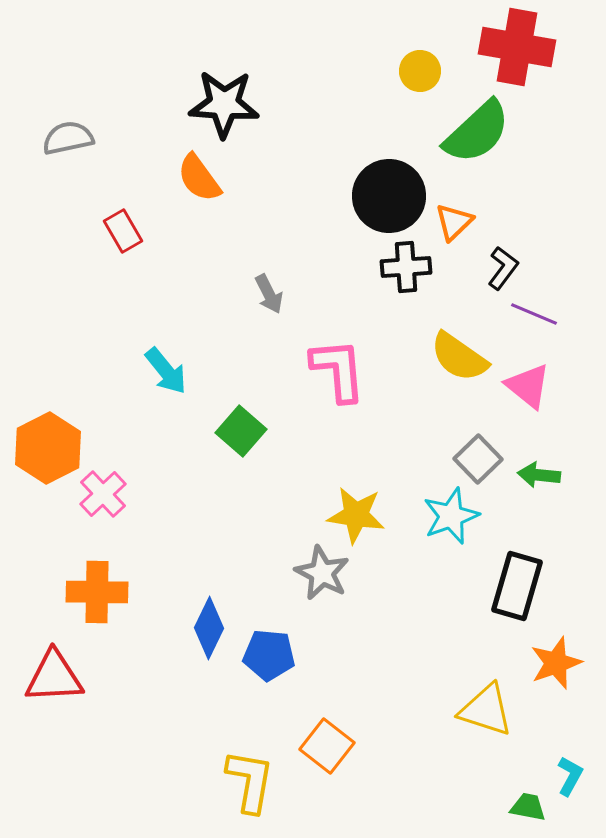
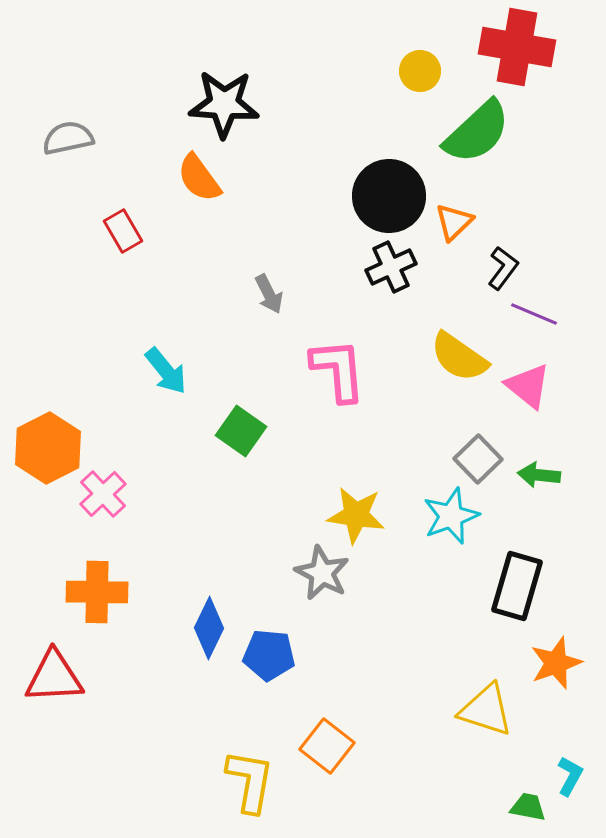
black cross: moved 15 px left; rotated 21 degrees counterclockwise
green square: rotated 6 degrees counterclockwise
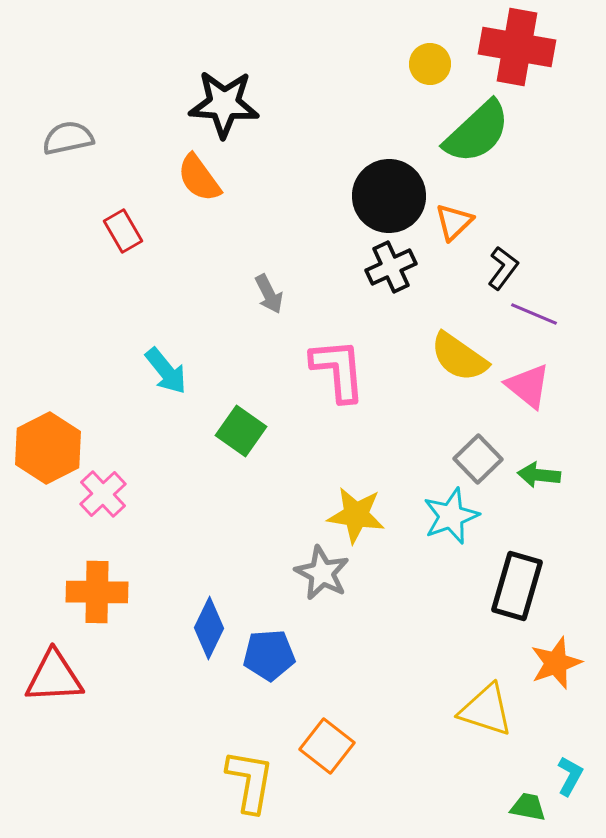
yellow circle: moved 10 px right, 7 px up
blue pentagon: rotated 9 degrees counterclockwise
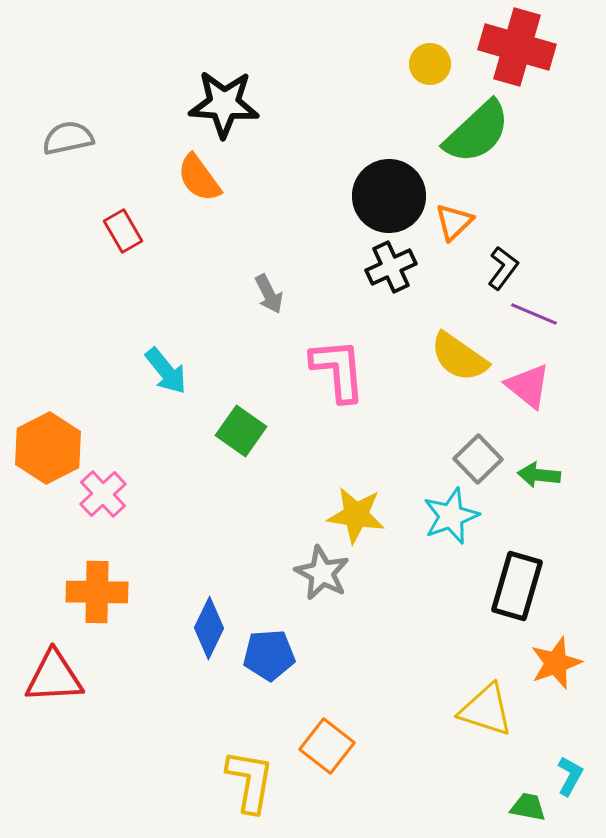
red cross: rotated 6 degrees clockwise
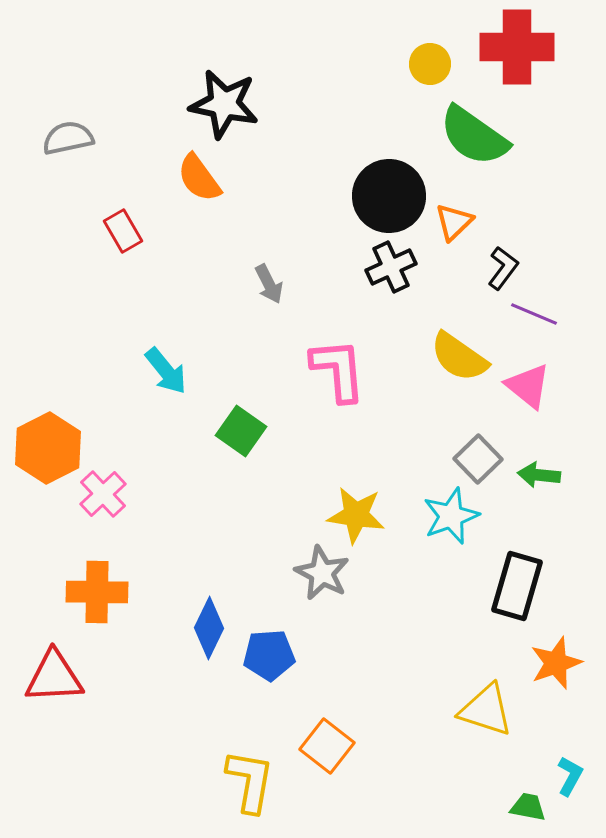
red cross: rotated 16 degrees counterclockwise
black star: rotated 8 degrees clockwise
green semicircle: moved 3 px left, 4 px down; rotated 78 degrees clockwise
gray arrow: moved 10 px up
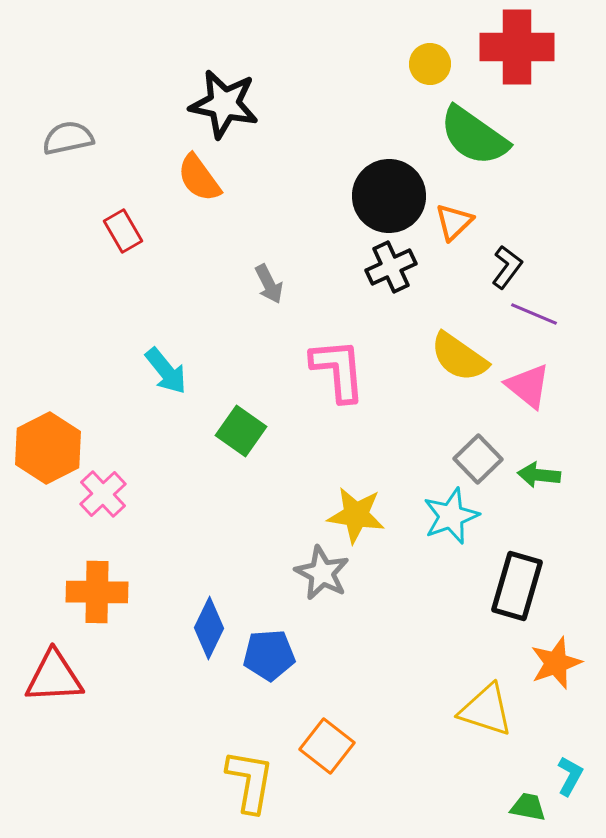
black L-shape: moved 4 px right, 1 px up
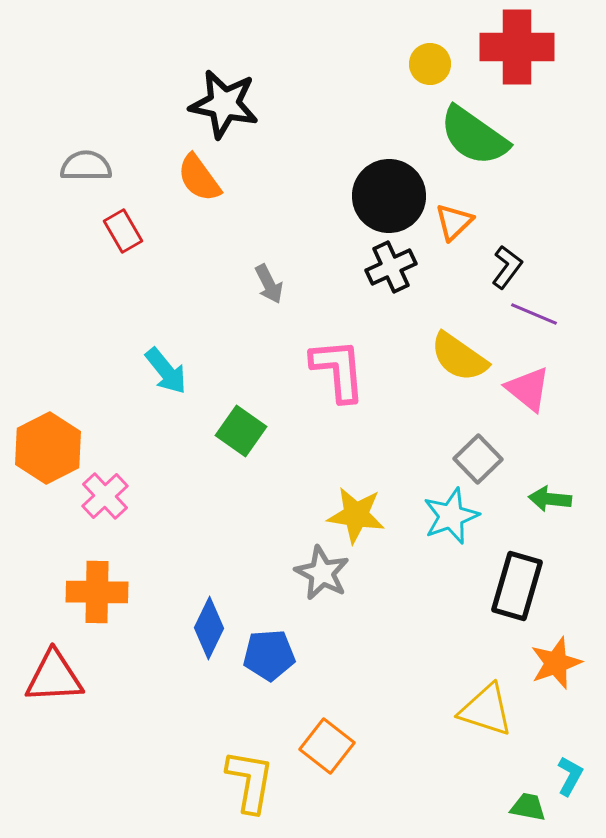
gray semicircle: moved 18 px right, 28 px down; rotated 12 degrees clockwise
pink triangle: moved 3 px down
green arrow: moved 11 px right, 24 px down
pink cross: moved 2 px right, 2 px down
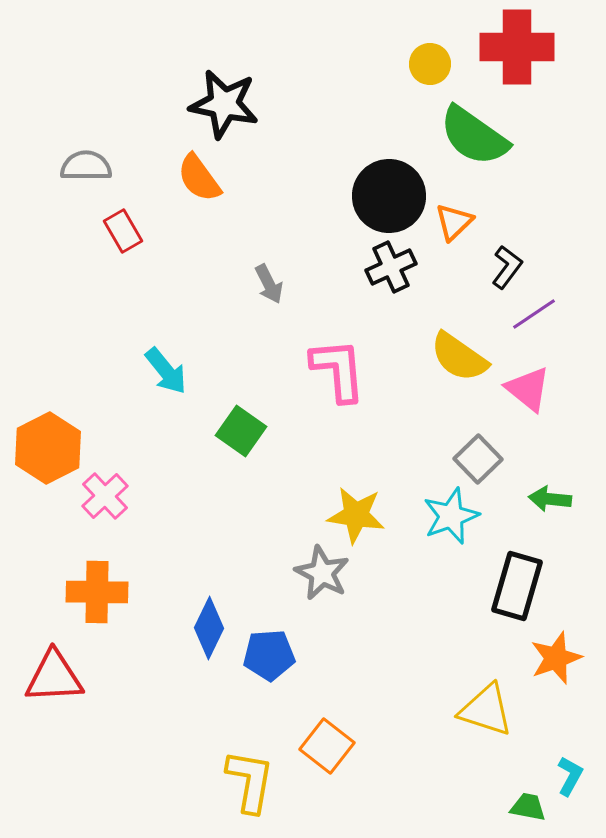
purple line: rotated 57 degrees counterclockwise
orange star: moved 5 px up
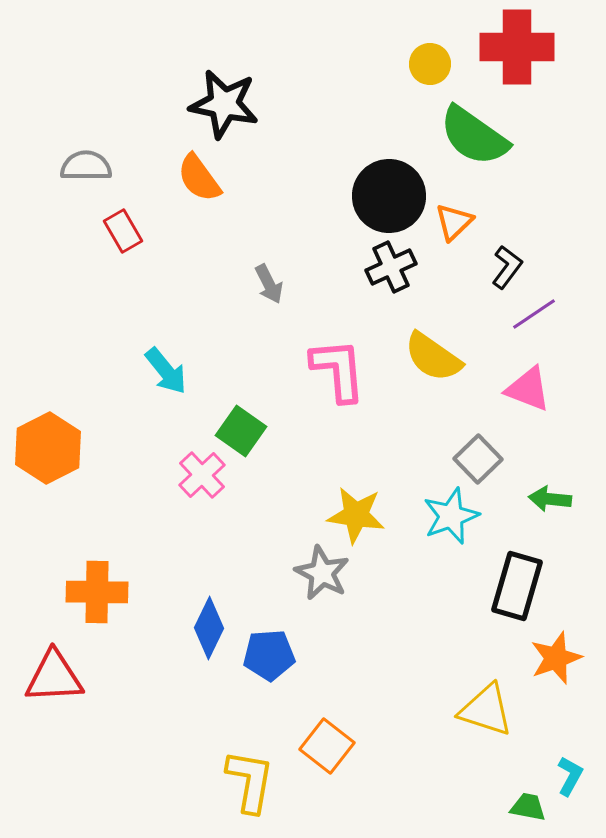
yellow semicircle: moved 26 px left
pink triangle: rotated 18 degrees counterclockwise
pink cross: moved 97 px right, 21 px up
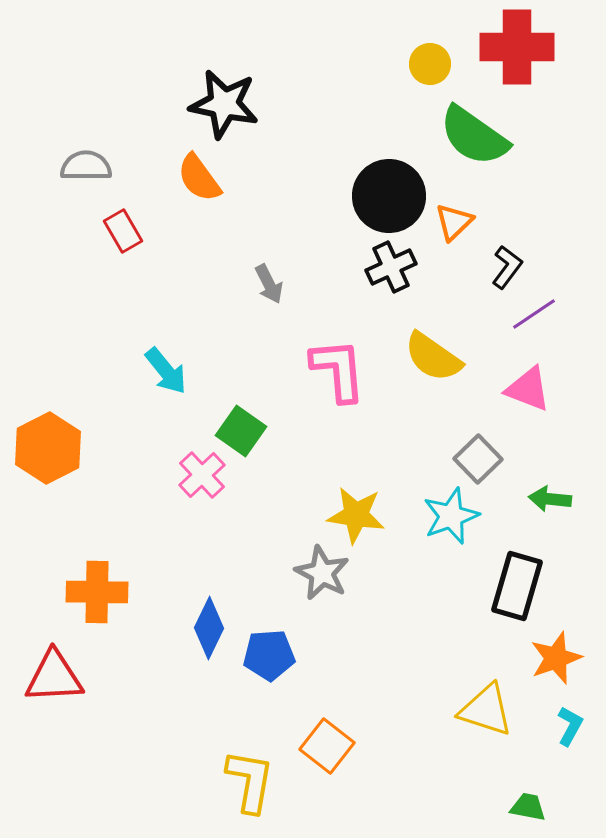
cyan L-shape: moved 50 px up
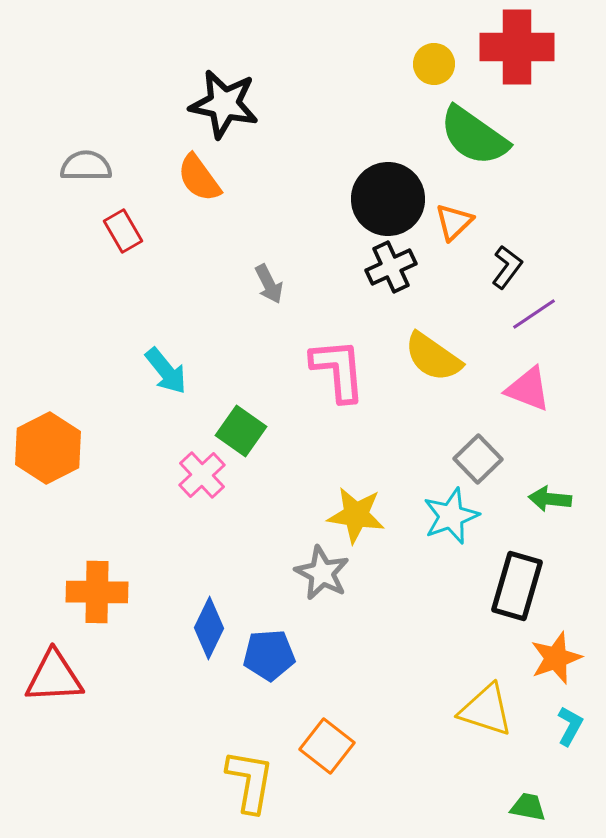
yellow circle: moved 4 px right
black circle: moved 1 px left, 3 px down
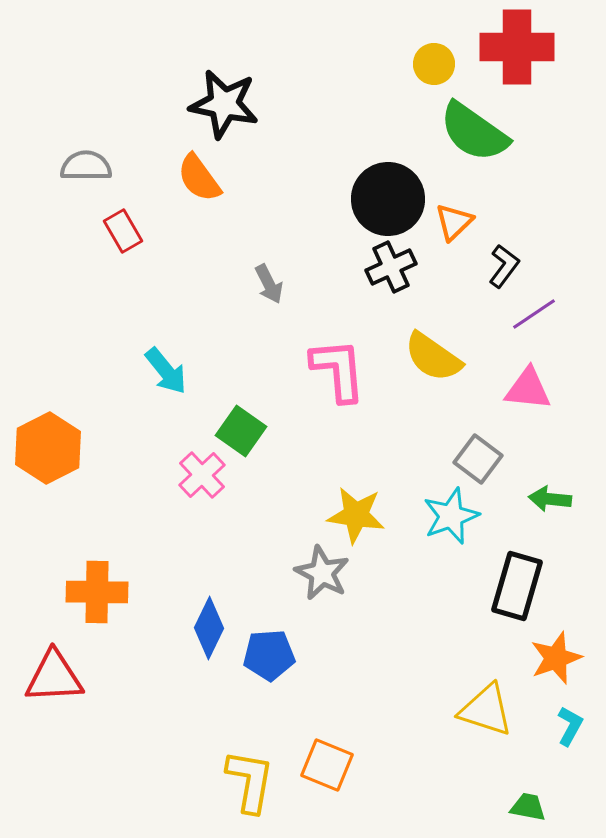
green semicircle: moved 4 px up
black L-shape: moved 3 px left, 1 px up
pink triangle: rotated 15 degrees counterclockwise
gray square: rotated 9 degrees counterclockwise
orange square: moved 19 px down; rotated 16 degrees counterclockwise
